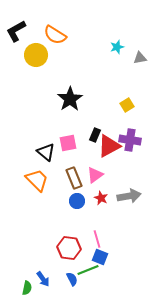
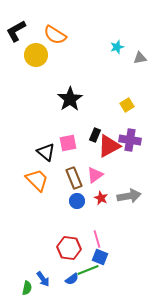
blue semicircle: rotated 80 degrees clockwise
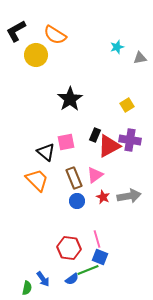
pink square: moved 2 px left, 1 px up
red star: moved 2 px right, 1 px up
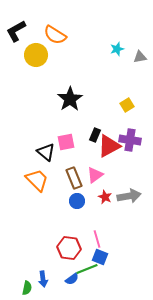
cyan star: moved 2 px down
gray triangle: moved 1 px up
red star: moved 2 px right
green line: moved 1 px left, 1 px up
blue arrow: rotated 28 degrees clockwise
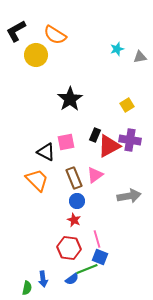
black triangle: rotated 12 degrees counterclockwise
red star: moved 31 px left, 23 px down
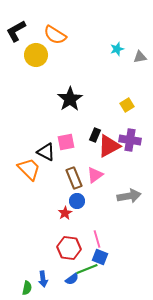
orange trapezoid: moved 8 px left, 11 px up
red star: moved 9 px left, 7 px up; rotated 16 degrees clockwise
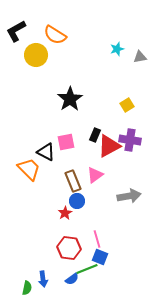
brown rectangle: moved 1 px left, 3 px down
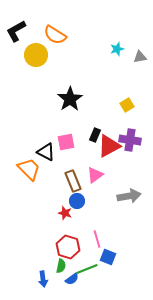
red star: rotated 24 degrees counterclockwise
red hexagon: moved 1 px left, 1 px up; rotated 10 degrees clockwise
blue square: moved 8 px right
green semicircle: moved 34 px right, 22 px up
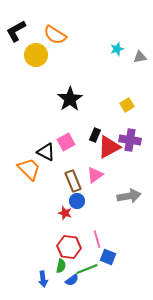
pink square: rotated 18 degrees counterclockwise
red triangle: moved 1 px down
red hexagon: moved 1 px right; rotated 10 degrees counterclockwise
blue semicircle: moved 1 px down
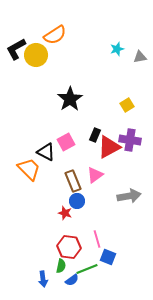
black L-shape: moved 18 px down
orange semicircle: rotated 65 degrees counterclockwise
